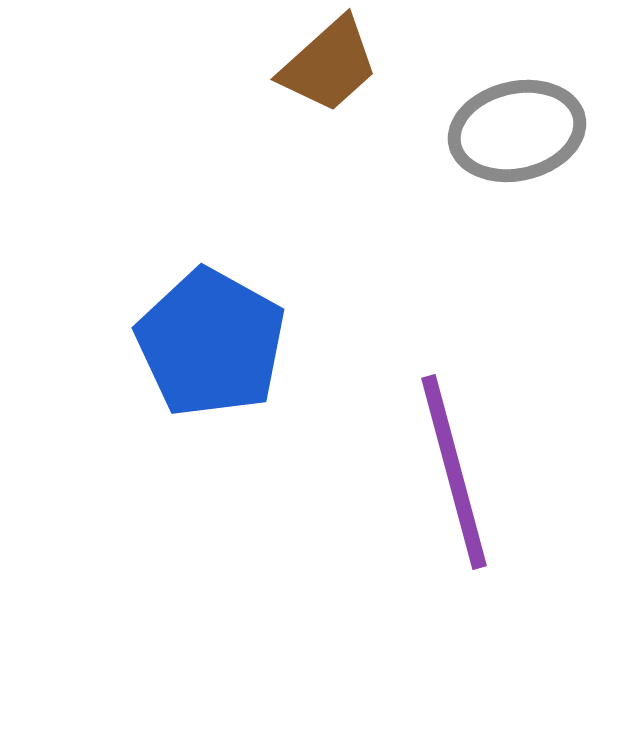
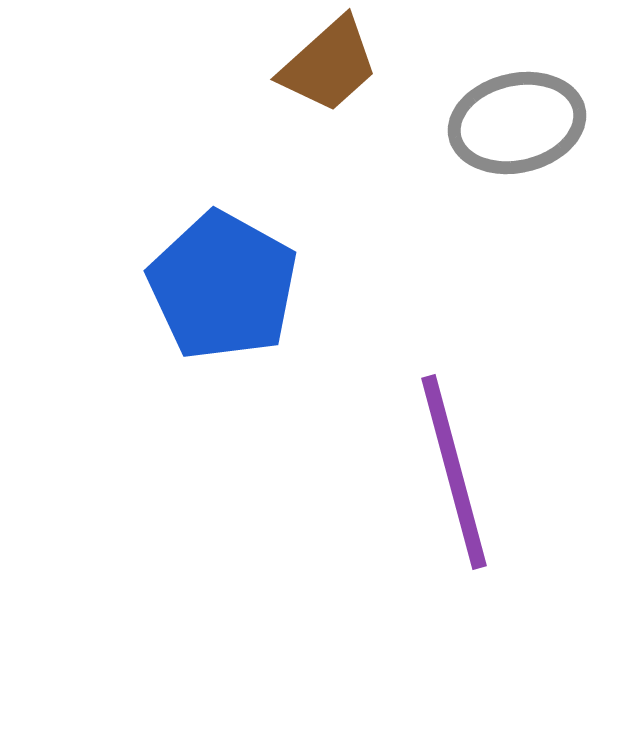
gray ellipse: moved 8 px up
blue pentagon: moved 12 px right, 57 px up
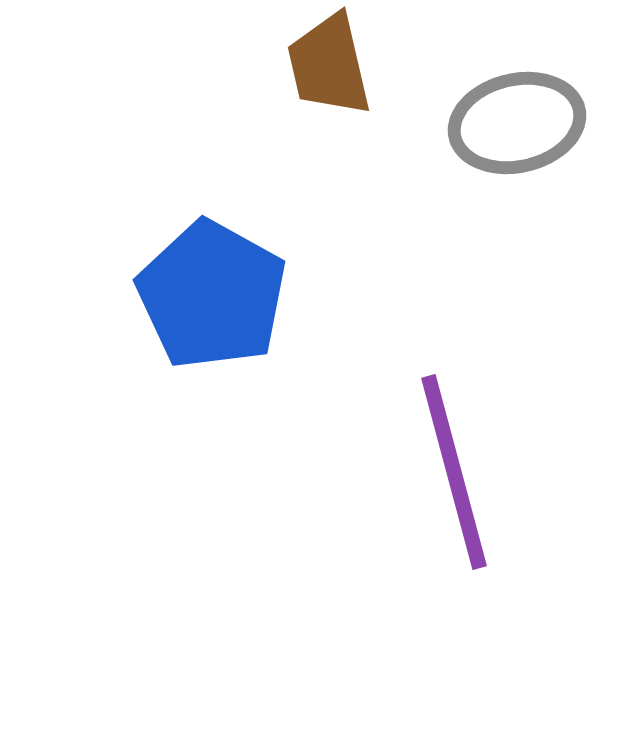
brown trapezoid: rotated 119 degrees clockwise
blue pentagon: moved 11 px left, 9 px down
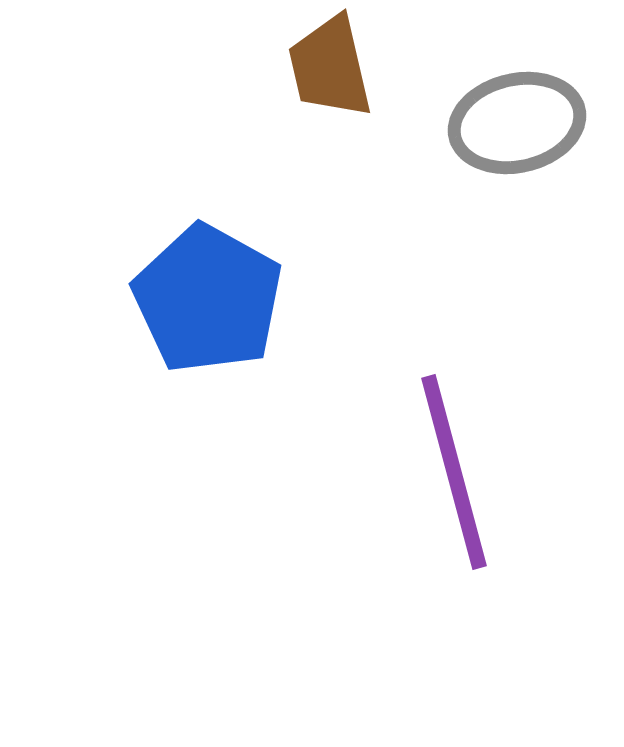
brown trapezoid: moved 1 px right, 2 px down
blue pentagon: moved 4 px left, 4 px down
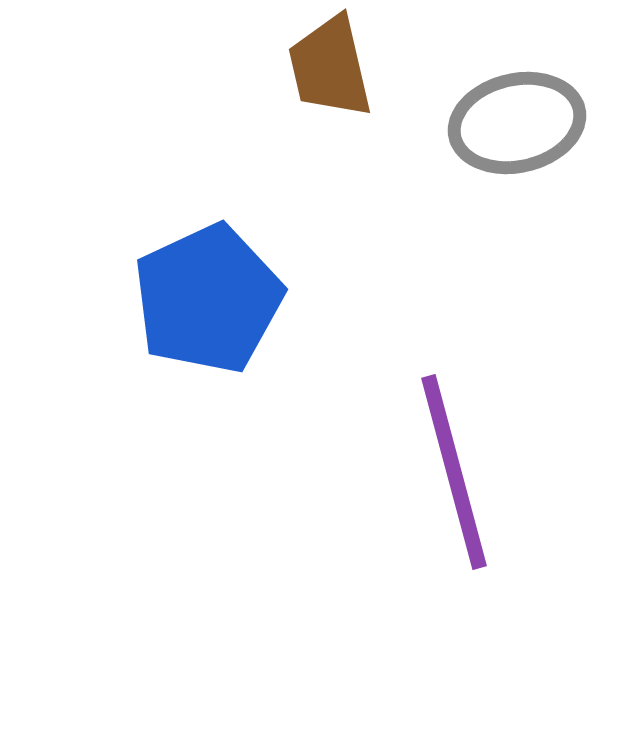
blue pentagon: rotated 18 degrees clockwise
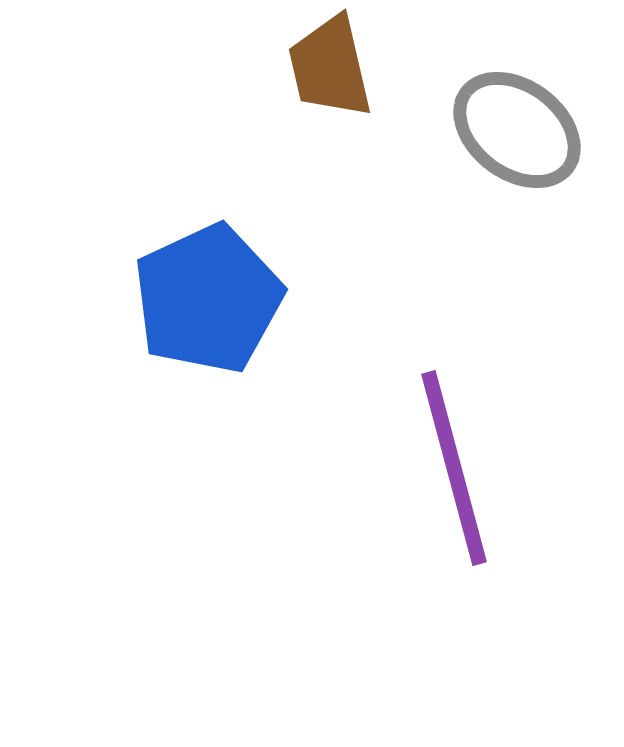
gray ellipse: moved 7 px down; rotated 50 degrees clockwise
purple line: moved 4 px up
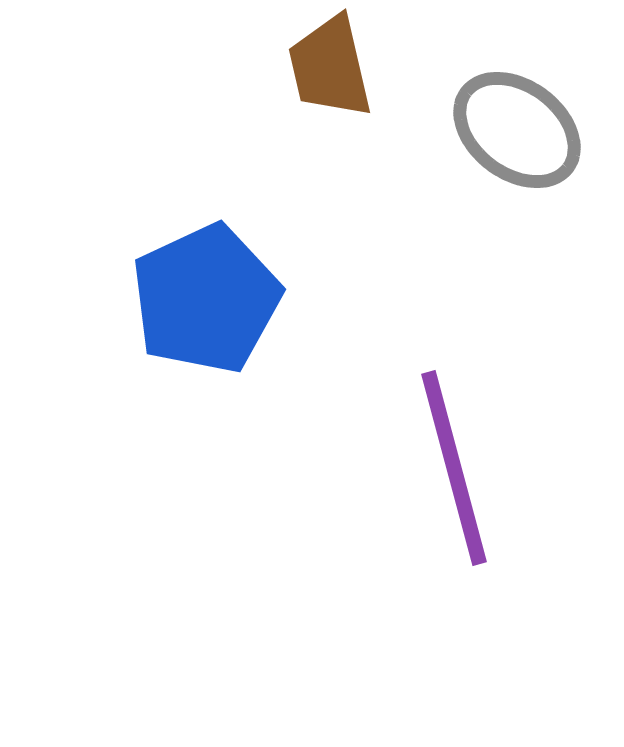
blue pentagon: moved 2 px left
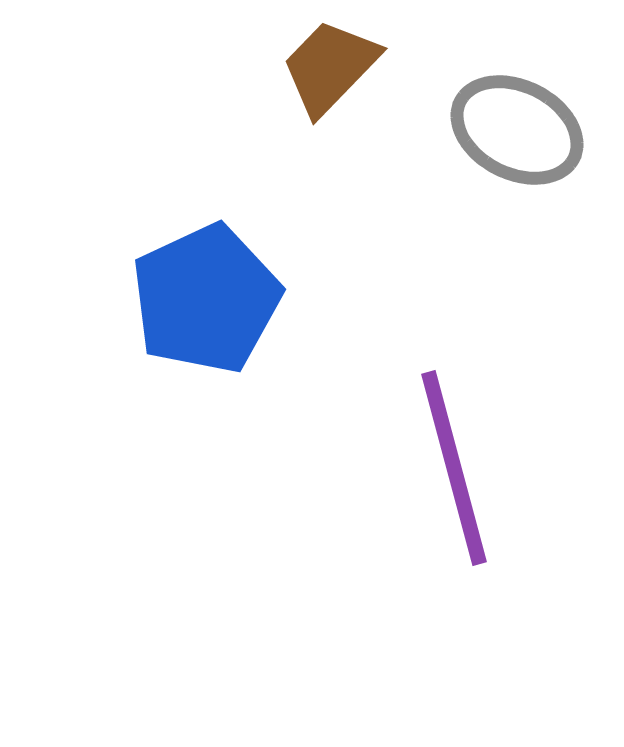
brown trapezoid: rotated 57 degrees clockwise
gray ellipse: rotated 10 degrees counterclockwise
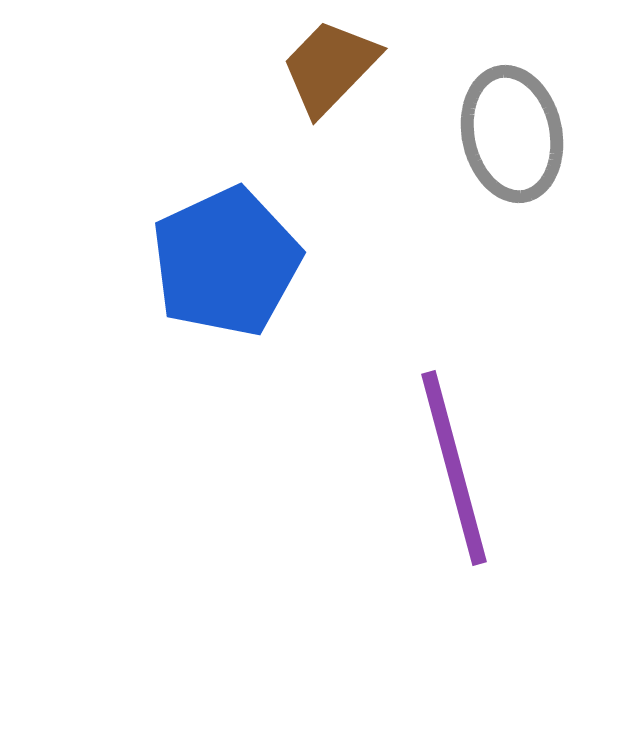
gray ellipse: moved 5 px left, 4 px down; rotated 51 degrees clockwise
blue pentagon: moved 20 px right, 37 px up
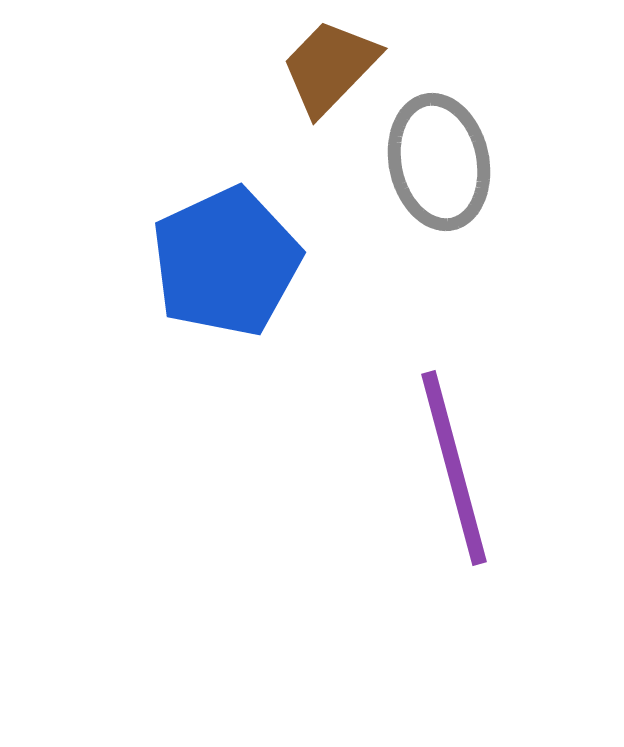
gray ellipse: moved 73 px left, 28 px down
